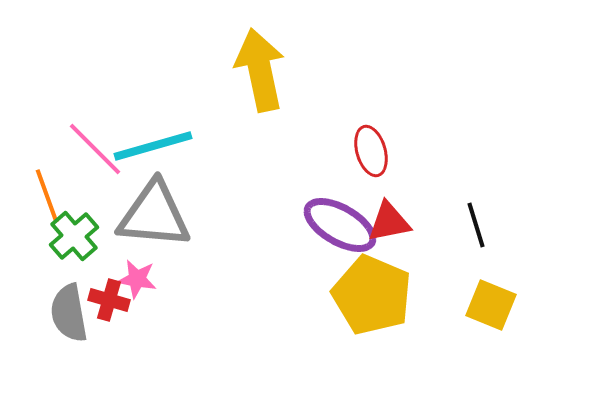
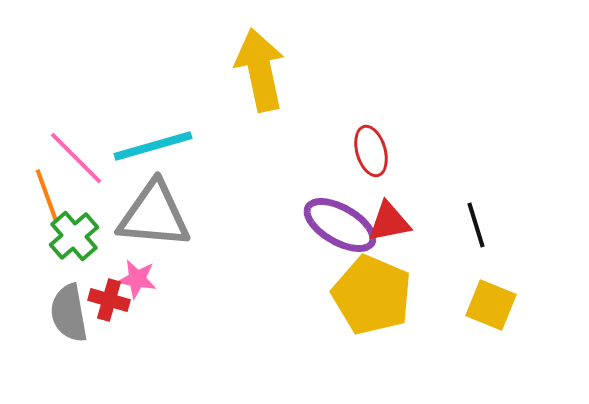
pink line: moved 19 px left, 9 px down
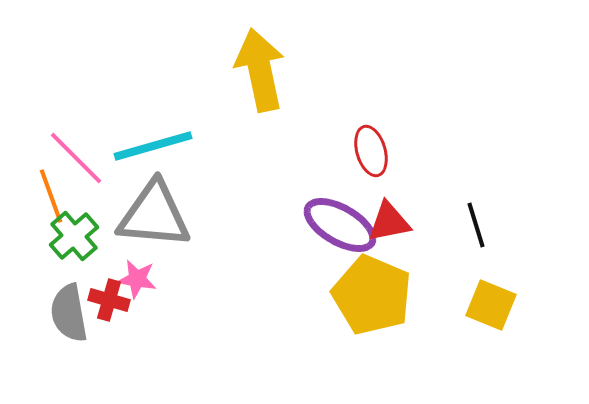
orange line: moved 4 px right
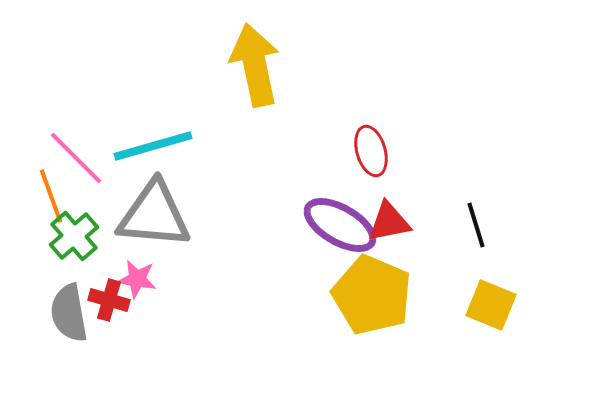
yellow arrow: moved 5 px left, 5 px up
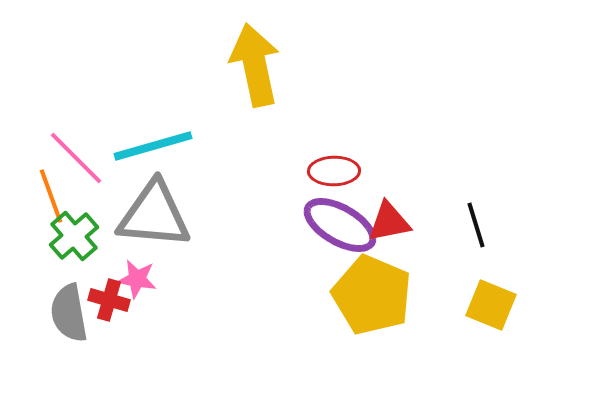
red ellipse: moved 37 px left, 20 px down; rotated 75 degrees counterclockwise
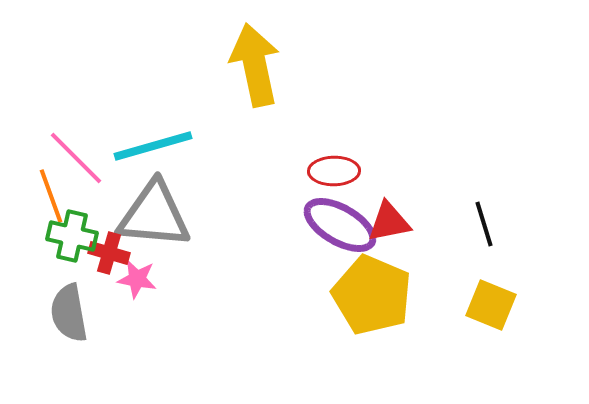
black line: moved 8 px right, 1 px up
green cross: moved 2 px left; rotated 36 degrees counterclockwise
red cross: moved 47 px up
